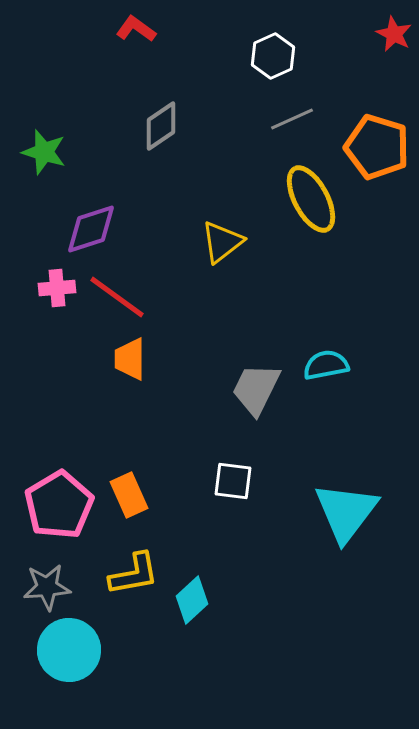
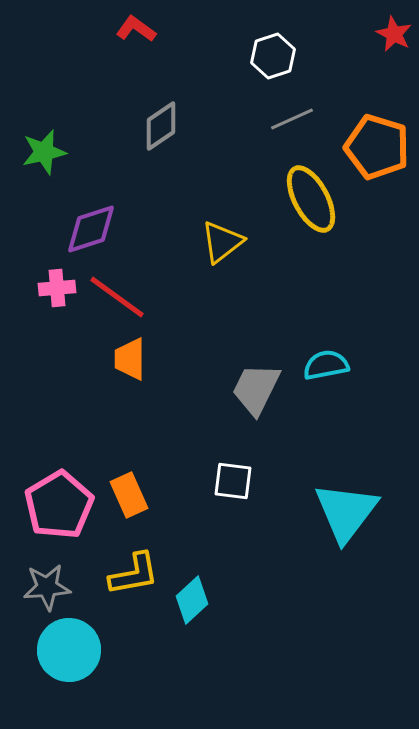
white hexagon: rotated 6 degrees clockwise
green star: rotated 30 degrees counterclockwise
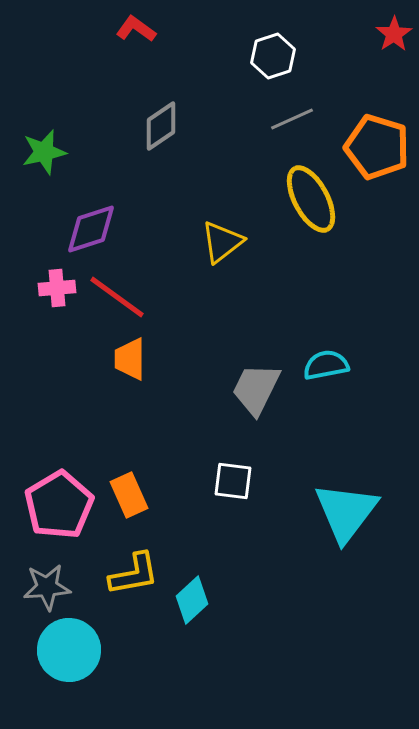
red star: rotated 12 degrees clockwise
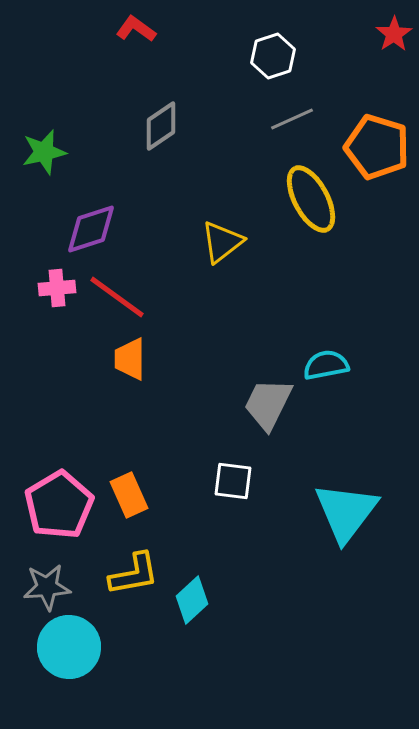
gray trapezoid: moved 12 px right, 15 px down
cyan circle: moved 3 px up
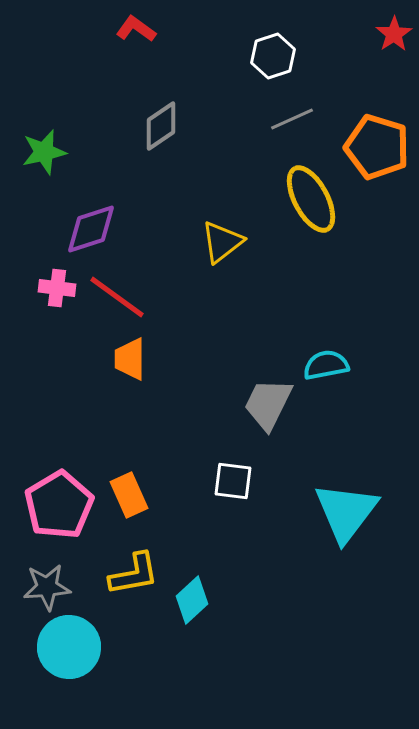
pink cross: rotated 12 degrees clockwise
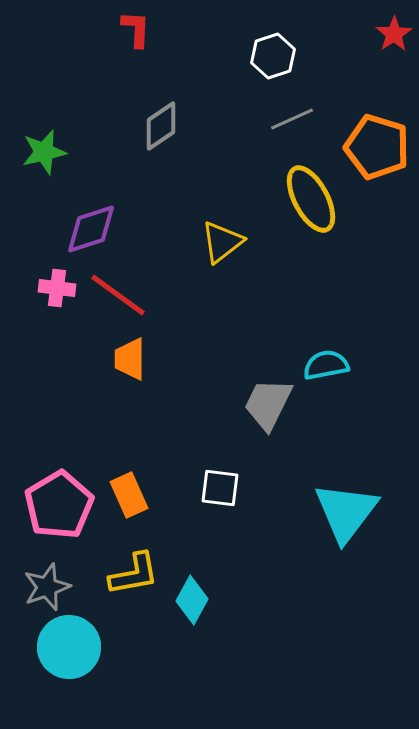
red L-shape: rotated 57 degrees clockwise
red line: moved 1 px right, 2 px up
white square: moved 13 px left, 7 px down
gray star: rotated 15 degrees counterclockwise
cyan diamond: rotated 18 degrees counterclockwise
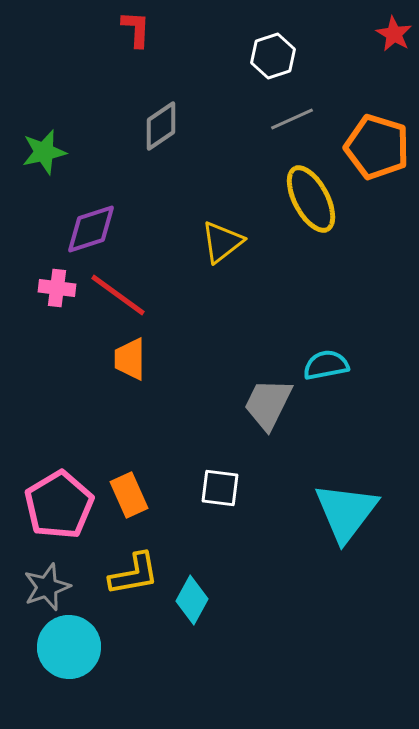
red star: rotated 9 degrees counterclockwise
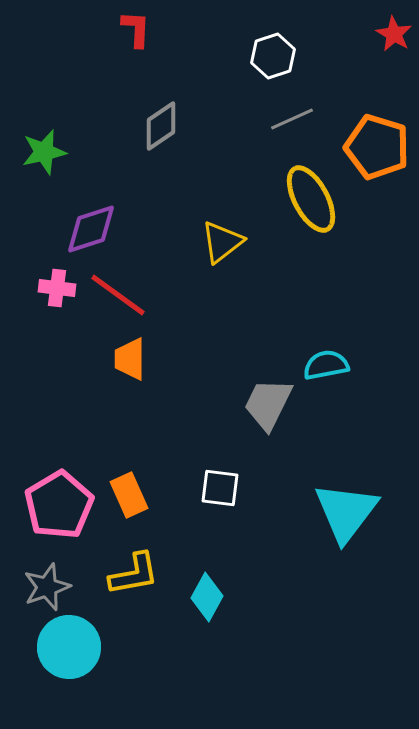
cyan diamond: moved 15 px right, 3 px up
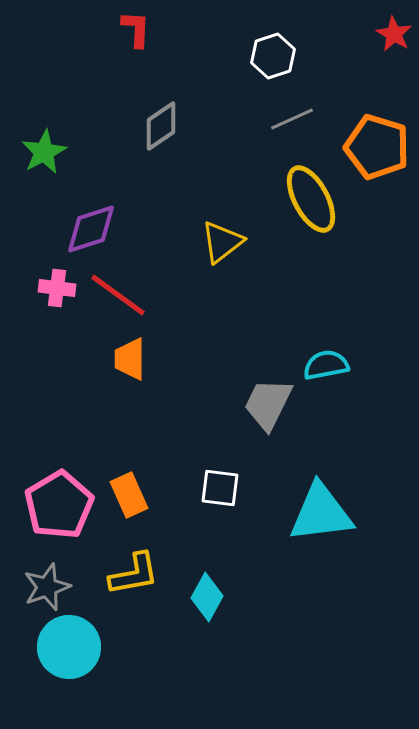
green star: rotated 15 degrees counterclockwise
cyan triangle: moved 25 px left, 1 px down; rotated 46 degrees clockwise
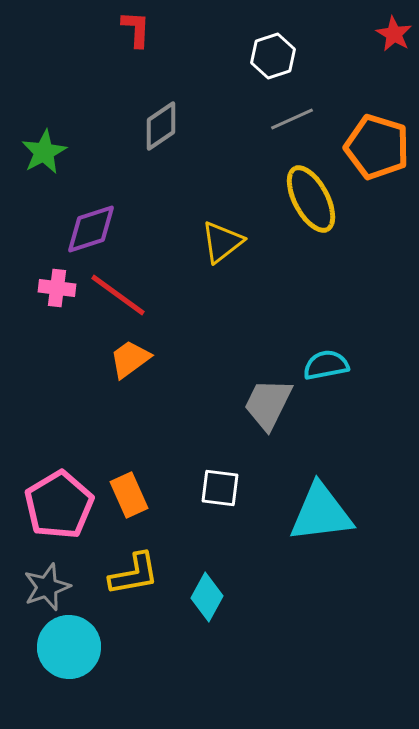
orange trapezoid: rotated 54 degrees clockwise
